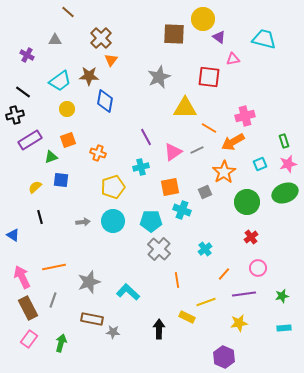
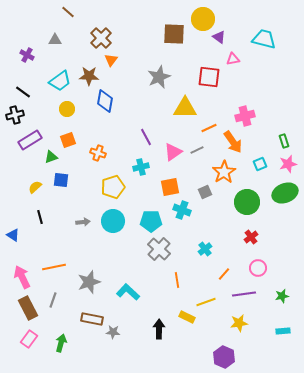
orange line at (209, 128): rotated 56 degrees counterclockwise
orange arrow at (233, 142): rotated 95 degrees counterclockwise
cyan rectangle at (284, 328): moved 1 px left, 3 px down
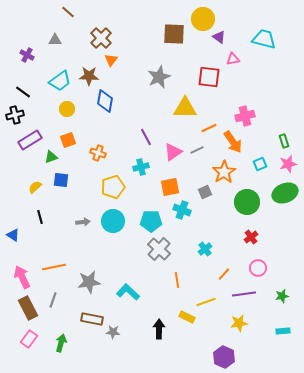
gray star at (89, 282): rotated 10 degrees clockwise
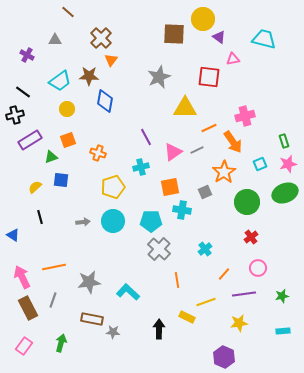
cyan cross at (182, 210): rotated 12 degrees counterclockwise
pink rectangle at (29, 339): moved 5 px left, 7 px down
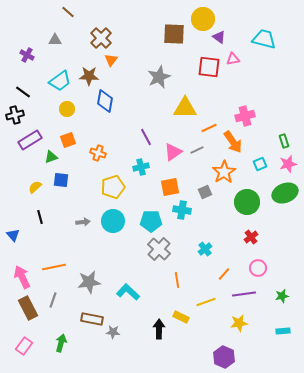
red square at (209, 77): moved 10 px up
blue triangle at (13, 235): rotated 16 degrees clockwise
yellow rectangle at (187, 317): moved 6 px left
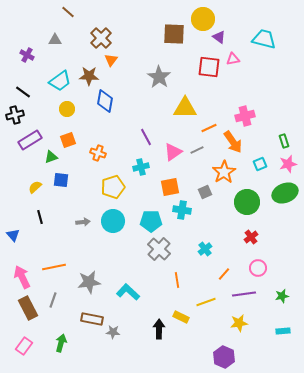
gray star at (159, 77): rotated 15 degrees counterclockwise
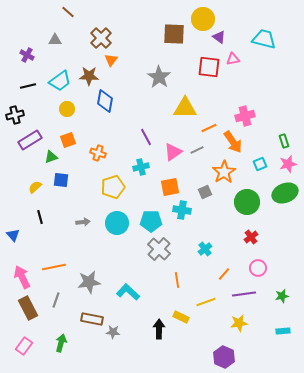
black line at (23, 92): moved 5 px right, 6 px up; rotated 49 degrees counterclockwise
cyan circle at (113, 221): moved 4 px right, 2 px down
gray line at (53, 300): moved 3 px right
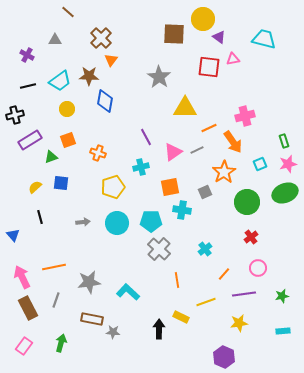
blue square at (61, 180): moved 3 px down
